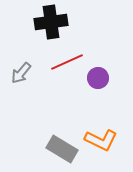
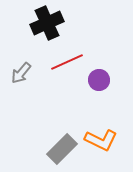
black cross: moved 4 px left, 1 px down; rotated 16 degrees counterclockwise
purple circle: moved 1 px right, 2 px down
gray rectangle: rotated 76 degrees counterclockwise
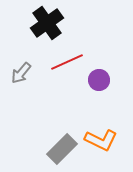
black cross: rotated 12 degrees counterclockwise
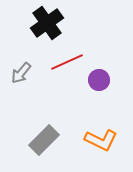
gray rectangle: moved 18 px left, 9 px up
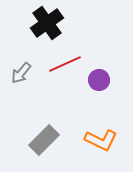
red line: moved 2 px left, 2 px down
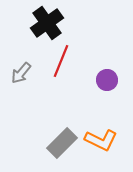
red line: moved 4 px left, 3 px up; rotated 44 degrees counterclockwise
purple circle: moved 8 px right
gray rectangle: moved 18 px right, 3 px down
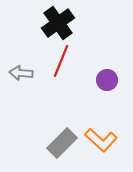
black cross: moved 11 px right
gray arrow: rotated 55 degrees clockwise
orange L-shape: rotated 16 degrees clockwise
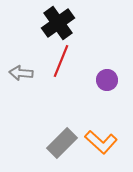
orange L-shape: moved 2 px down
